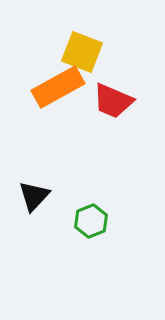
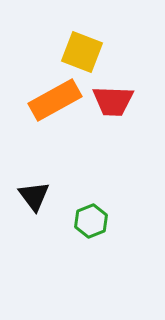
orange rectangle: moved 3 px left, 13 px down
red trapezoid: rotated 21 degrees counterclockwise
black triangle: rotated 20 degrees counterclockwise
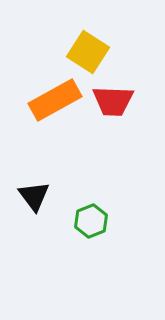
yellow square: moved 6 px right; rotated 12 degrees clockwise
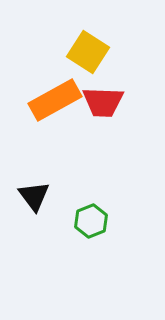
red trapezoid: moved 10 px left, 1 px down
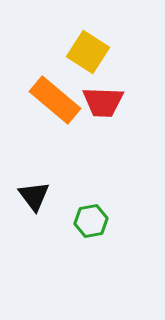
orange rectangle: rotated 69 degrees clockwise
green hexagon: rotated 12 degrees clockwise
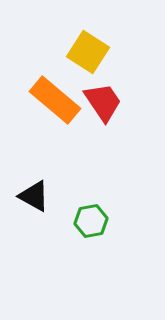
red trapezoid: rotated 126 degrees counterclockwise
black triangle: rotated 24 degrees counterclockwise
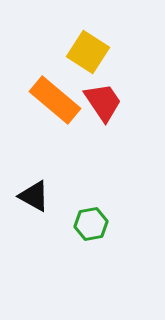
green hexagon: moved 3 px down
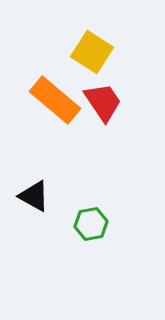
yellow square: moved 4 px right
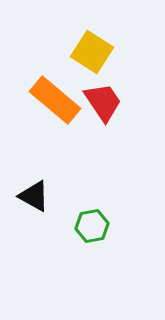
green hexagon: moved 1 px right, 2 px down
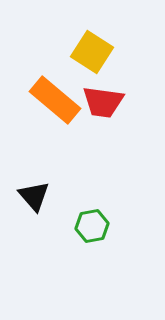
red trapezoid: rotated 132 degrees clockwise
black triangle: rotated 20 degrees clockwise
